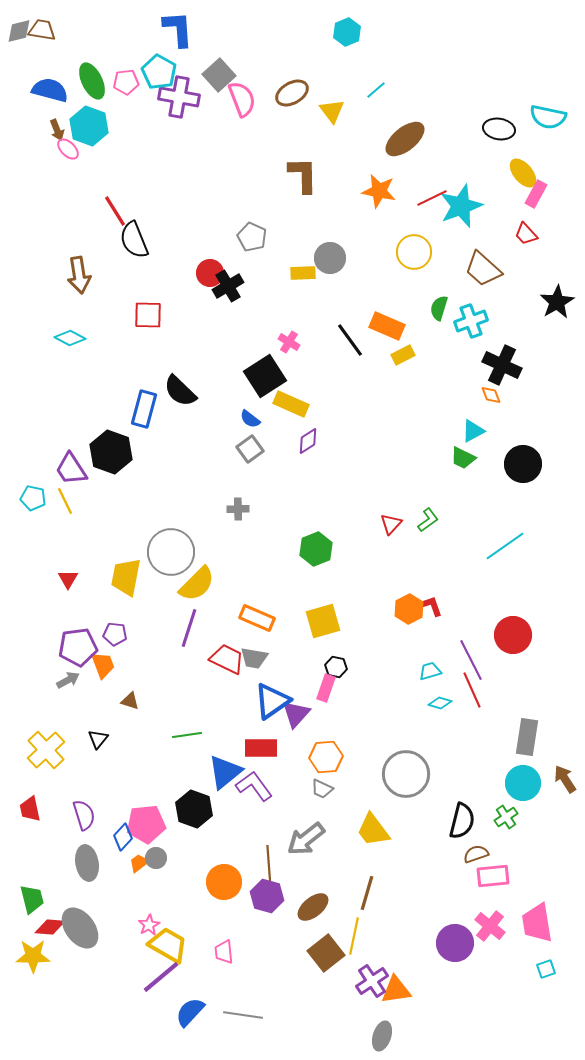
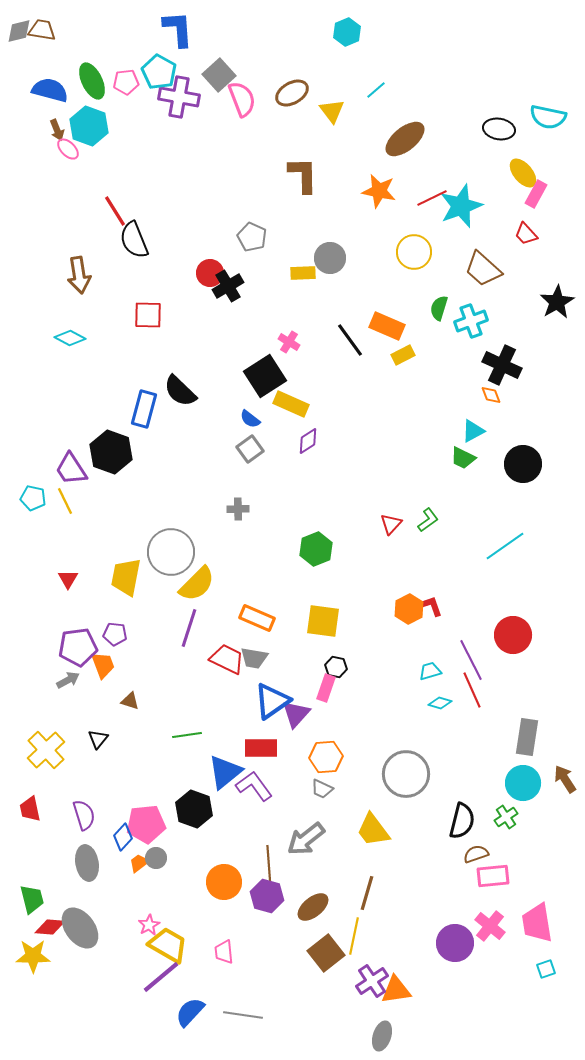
yellow square at (323, 621): rotated 24 degrees clockwise
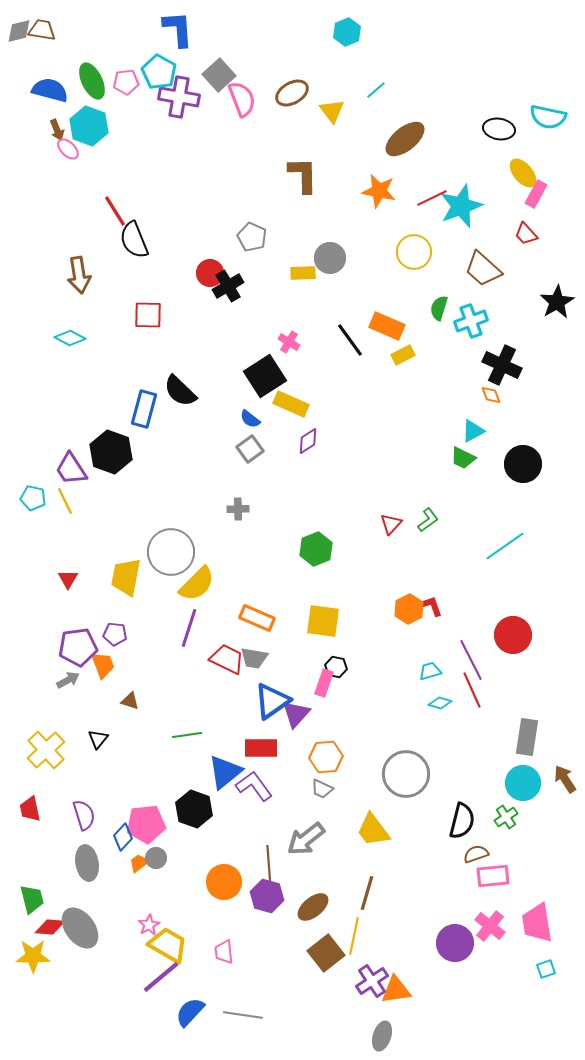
pink rectangle at (326, 688): moved 2 px left, 5 px up
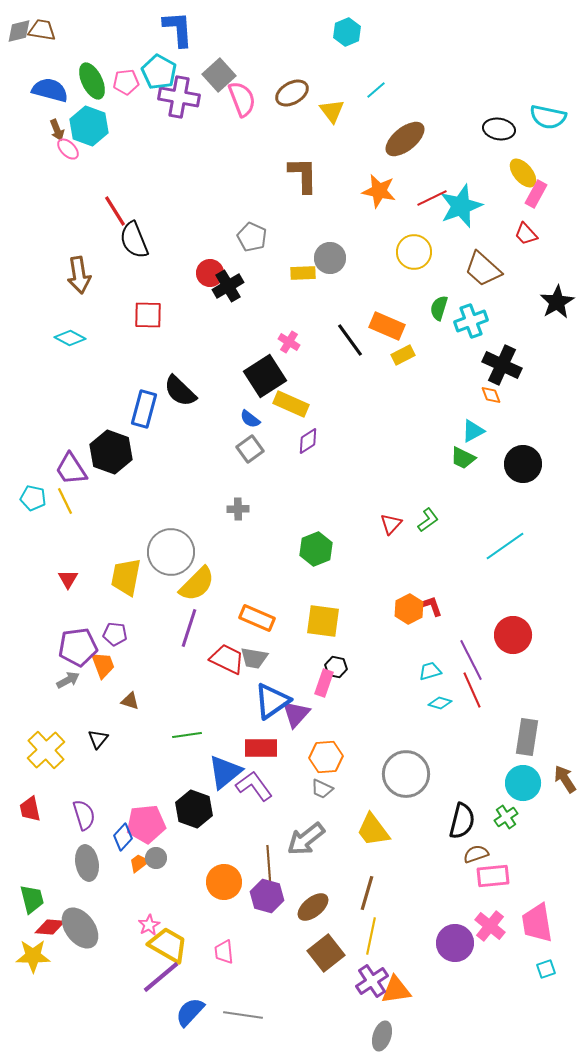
yellow line at (354, 936): moved 17 px right
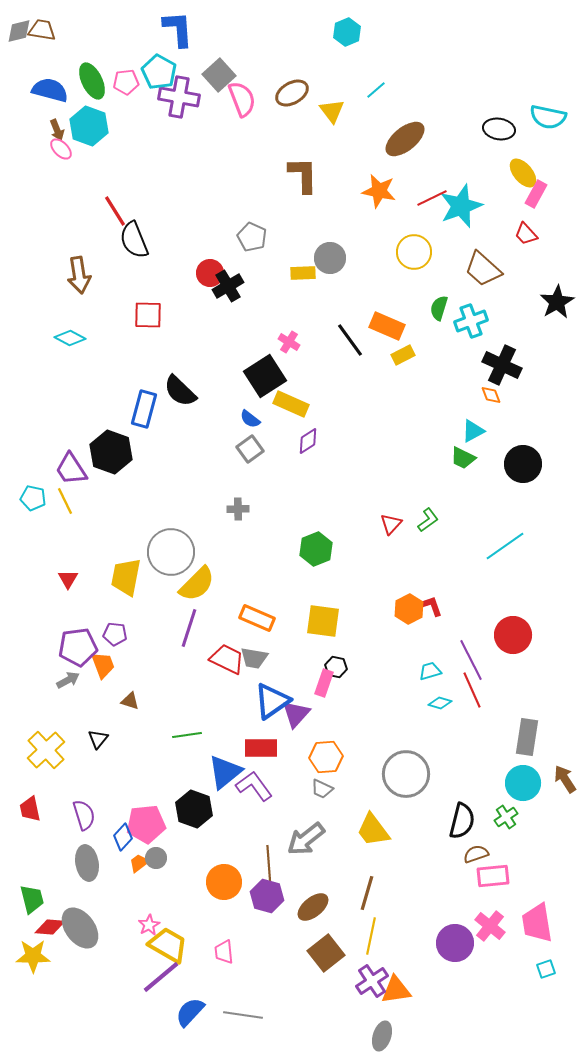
pink ellipse at (68, 149): moved 7 px left
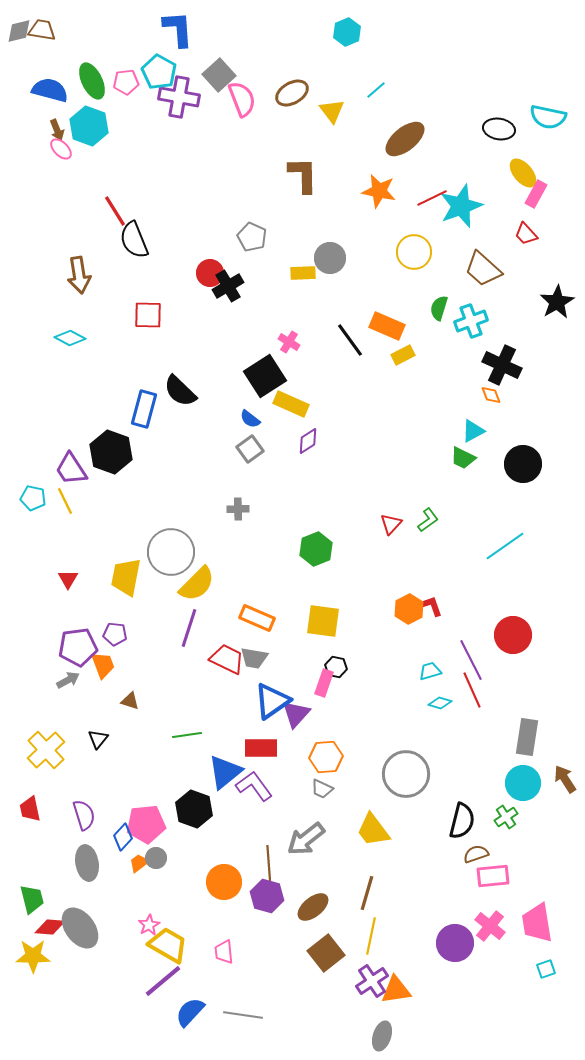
purple line at (161, 977): moved 2 px right, 4 px down
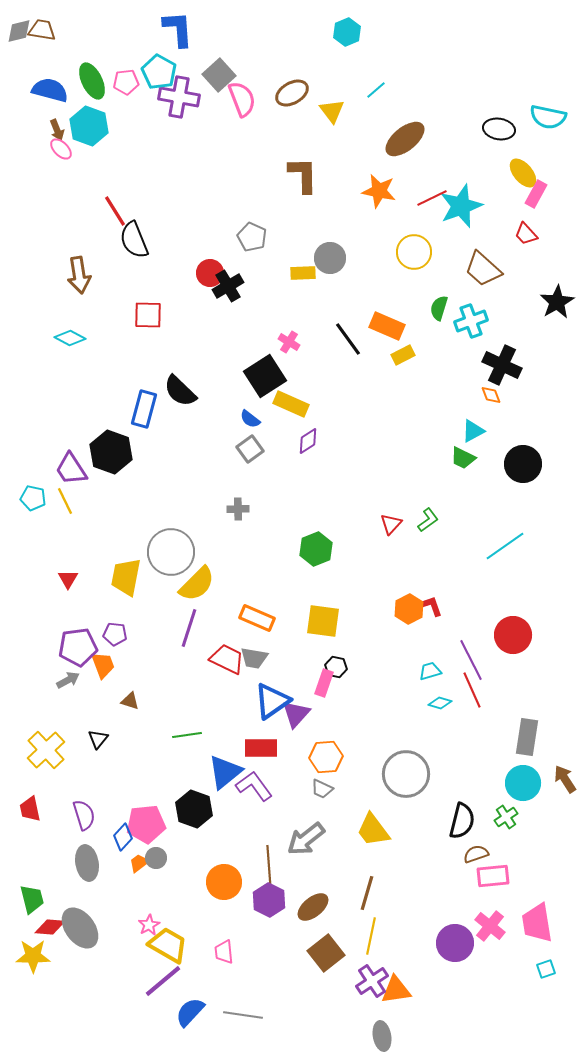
black line at (350, 340): moved 2 px left, 1 px up
purple hexagon at (267, 896): moved 2 px right, 4 px down; rotated 12 degrees clockwise
gray ellipse at (382, 1036): rotated 28 degrees counterclockwise
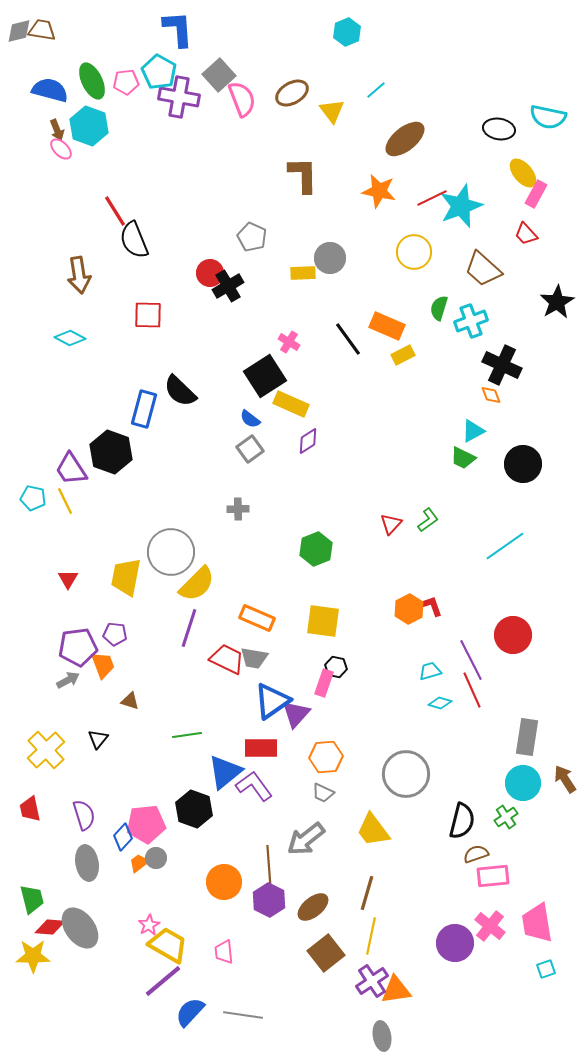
gray trapezoid at (322, 789): moved 1 px right, 4 px down
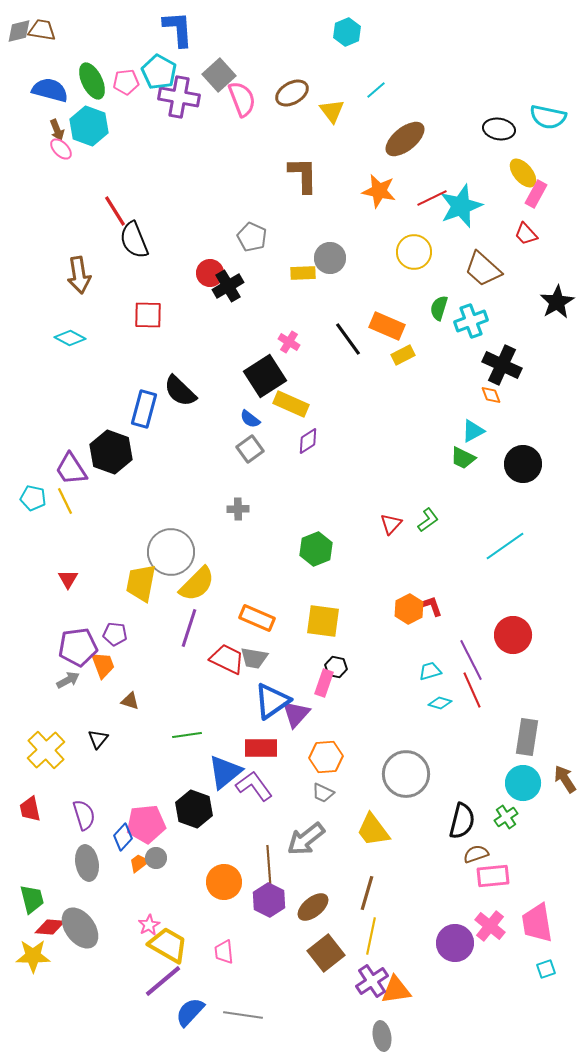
yellow trapezoid at (126, 577): moved 15 px right, 6 px down
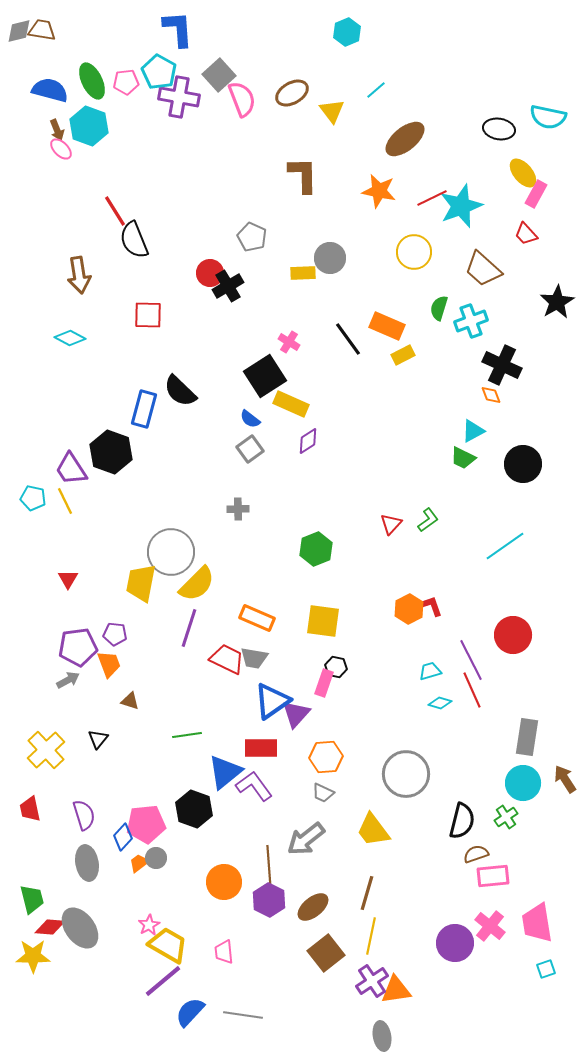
orange trapezoid at (103, 665): moved 6 px right, 1 px up
